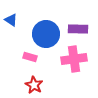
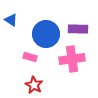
pink cross: moved 2 px left
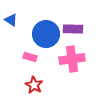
purple rectangle: moved 5 px left
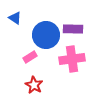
blue triangle: moved 4 px right, 2 px up
blue circle: moved 1 px down
pink rectangle: rotated 48 degrees counterclockwise
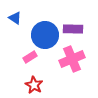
blue circle: moved 1 px left
pink cross: rotated 15 degrees counterclockwise
